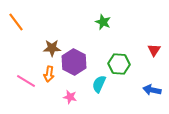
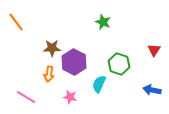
green hexagon: rotated 15 degrees clockwise
pink line: moved 16 px down
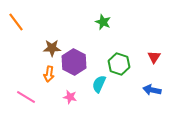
red triangle: moved 7 px down
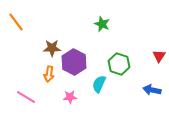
green star: moved 1 px left, 2 px down
red triangle: moved 5 px right, 1 px up
pink star: rotated 16 degrees counterclockwise
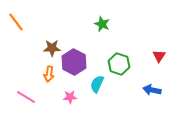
cyan semicircle: moved 2 px left
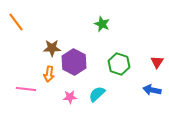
red triangle: moved 2 px left, 6 px down
cyan semicircle: moved 10 px down; rotated 24 degrees clockwise
pink line: moved 8 px up; rotated 24 degrees counterclockwise
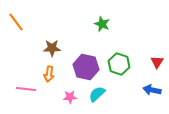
purple hexagon: moved 12 px right, 5 px down; rotated 15 degrees counterclockwise
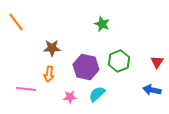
green hexagon: moved 3 px up; rotated 20 degrees clockwise
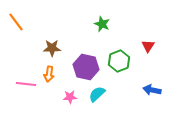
red triangle: moved 9 px left, 16 px up
pink line: moved 5 px up
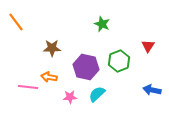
orange arrow: moved 3 px down; rotated 91 degrees clockwise
pink line: moved 2 px right, 3 px down
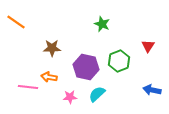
orange line: rotated 18 degrees counterclockwise
